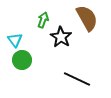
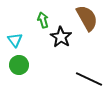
green arrow: rotated 35 degrees counterclockwise
green circle: moved 3 px left, 5 px down
black line: moved 12 px right
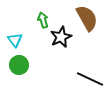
black star: rotated 15 degrees clockwise
black line: moved 1 px right
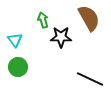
brown semicircle: moved 2 px right
black star: rotated 25 degrees clockwise
green circle: moved 1 px left, 2 px down
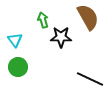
brown semicircle: moved 1 px left, 1 px up
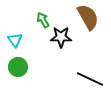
green arrow: rotated 14 degrees counterclockwise
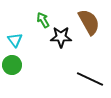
brown semicircle: moved 1 px right, 5 px down
green circle: moved 6 px left, 2 px up
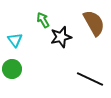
brown semicircle: moved 5 px right, 1 px down
black star: rotated 15 degrees counterclockwise
green circle: moved 4 px down
